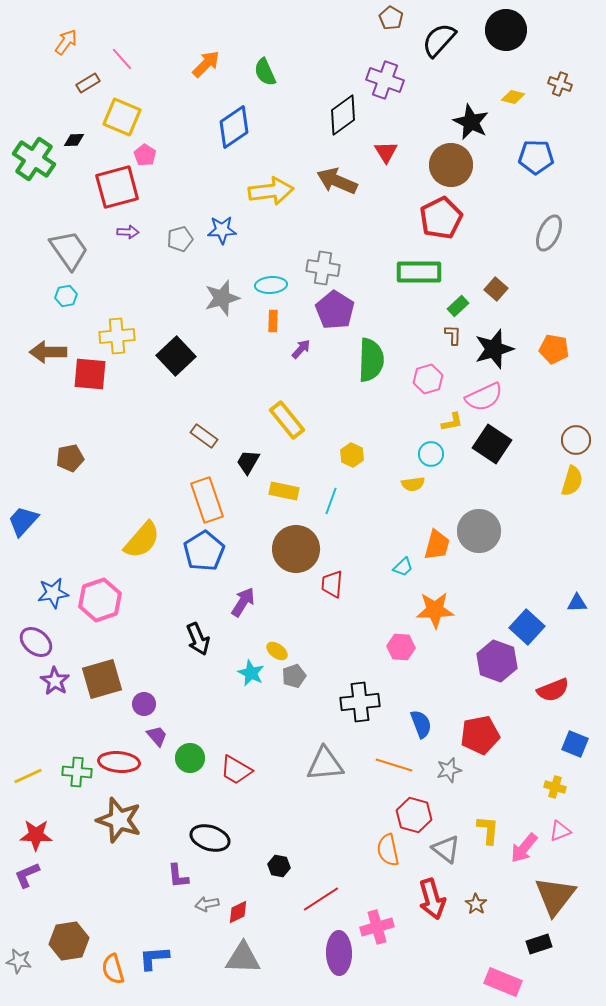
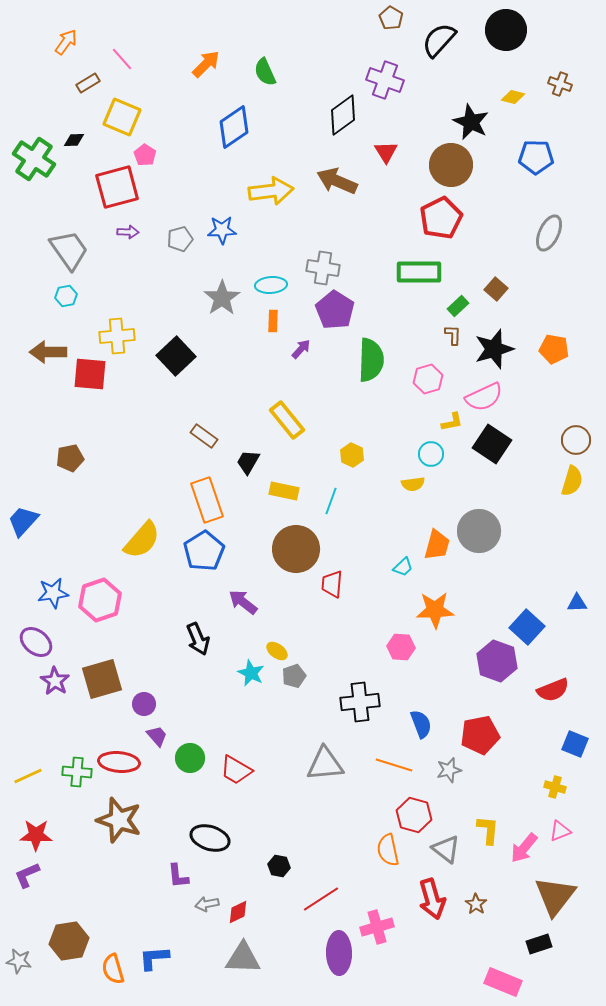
gray star at (222, 298): rotated 18 degrees counterclockwise
purple arrow at (243, 602): rotated 84 degrees counterclockwise
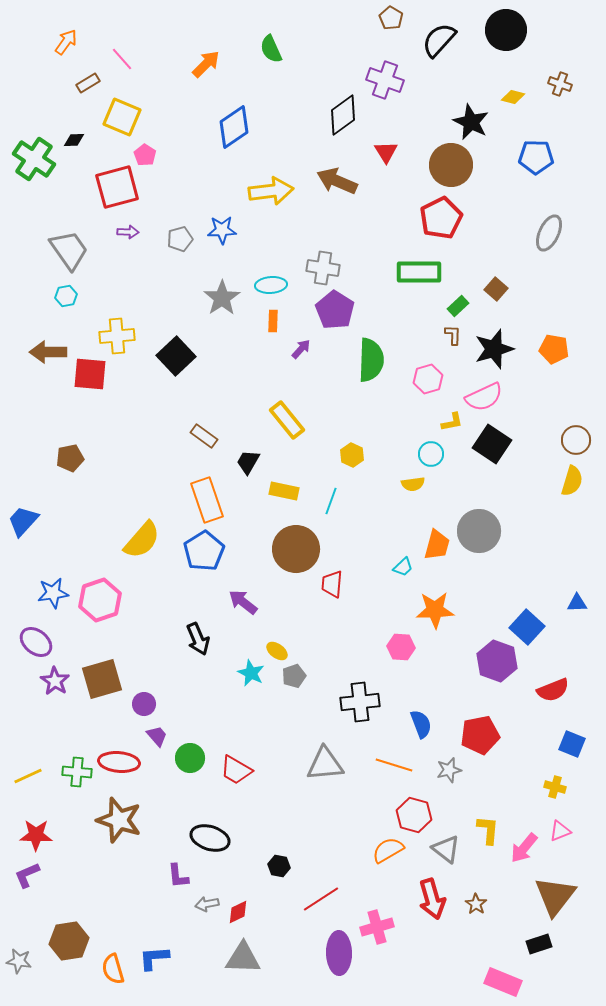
green semicircle at (265, 72): moved 6 px right, 23 px up
blue square at (575, 744): moved 3 px left
orange semicircle at (388, 850): rotated 72 degrees clockwise
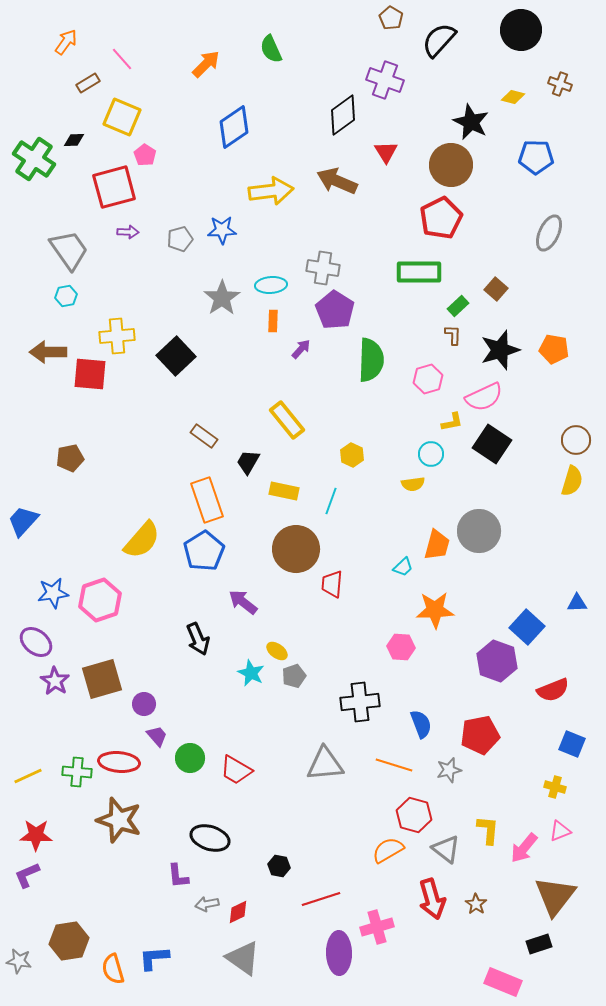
black circle at (506, 30): moved 15 px right
red square at (117, 187): moved 3 px left
black star at (494, 349): moved 6 px right, 1 px down
red line at (321, 899): rotated 15 degrees clockwise
gray triangle at (243, 958): rotated 33 degrees clockwise
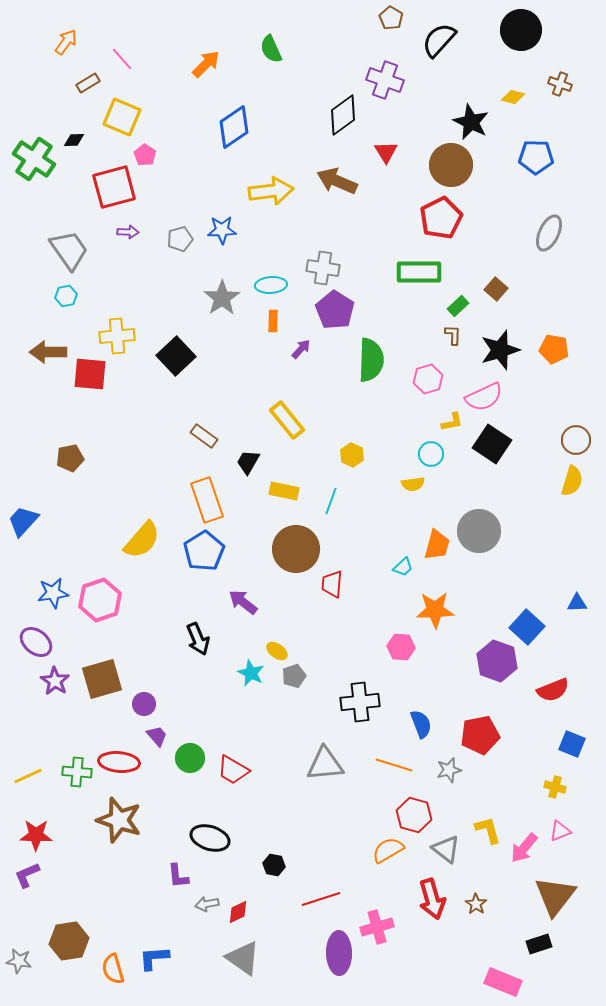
red trapezoid at (236, 770): moved 3 px left
yellow L-shape at (488, 830): rotated 20 degrees counterclockwise
black hexagon at (279, 866): moved 5 px left, 1 px up
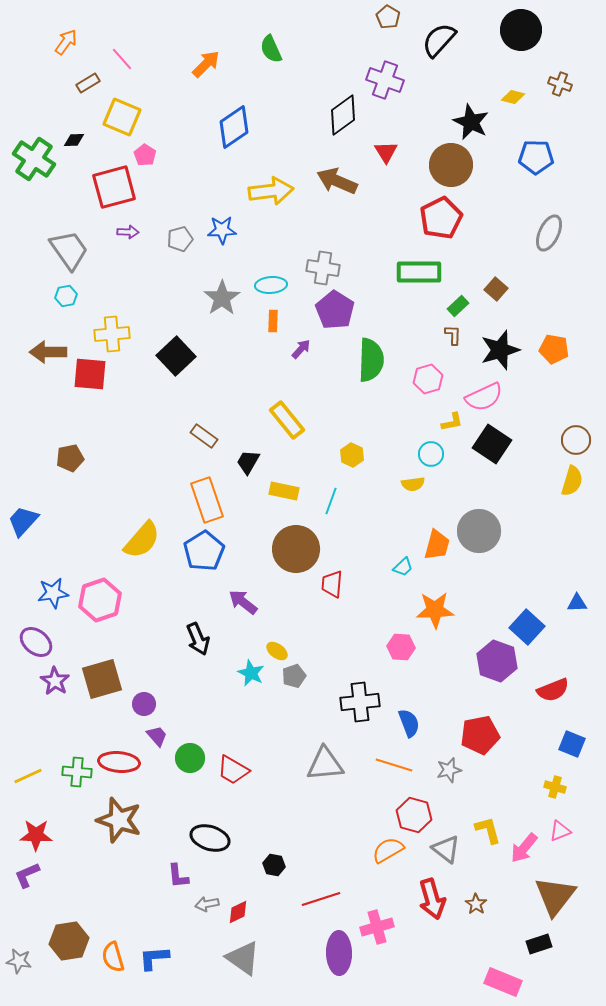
brown pentagon at (391, 18): moved 3 px left, 1 px up
yellow cross at (117, 336): moved 5 px left, 2 px up
blue semicircle at (421, 724): moved 12 px left, 1 px up
orange semicircle at (113, 969): moved 12 px up
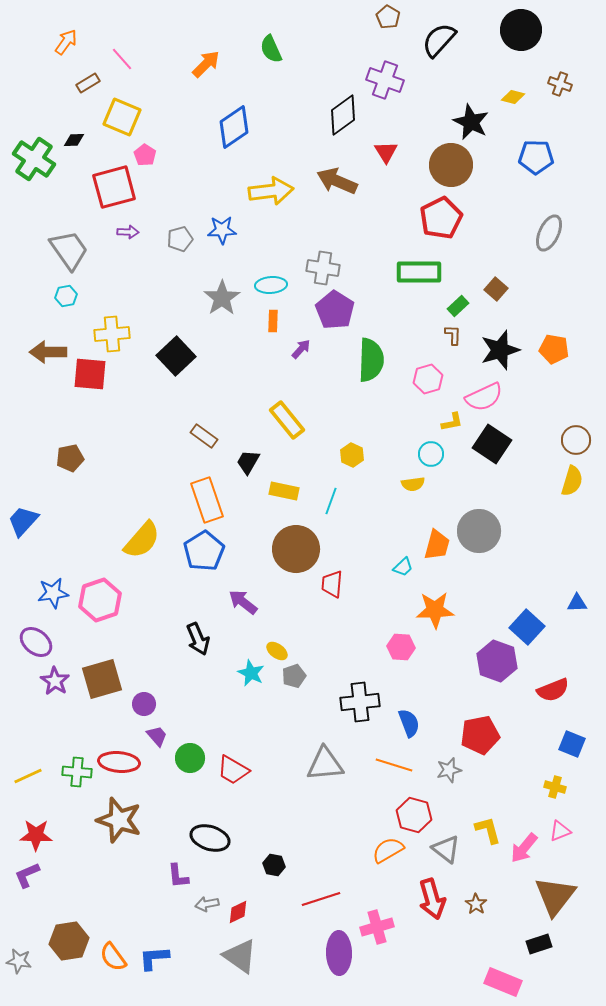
orange semicircle at (113, 957): rotated 20 degrees counterclockwise
gray triangle at (243, 958): moved 3 px left, 2 px up
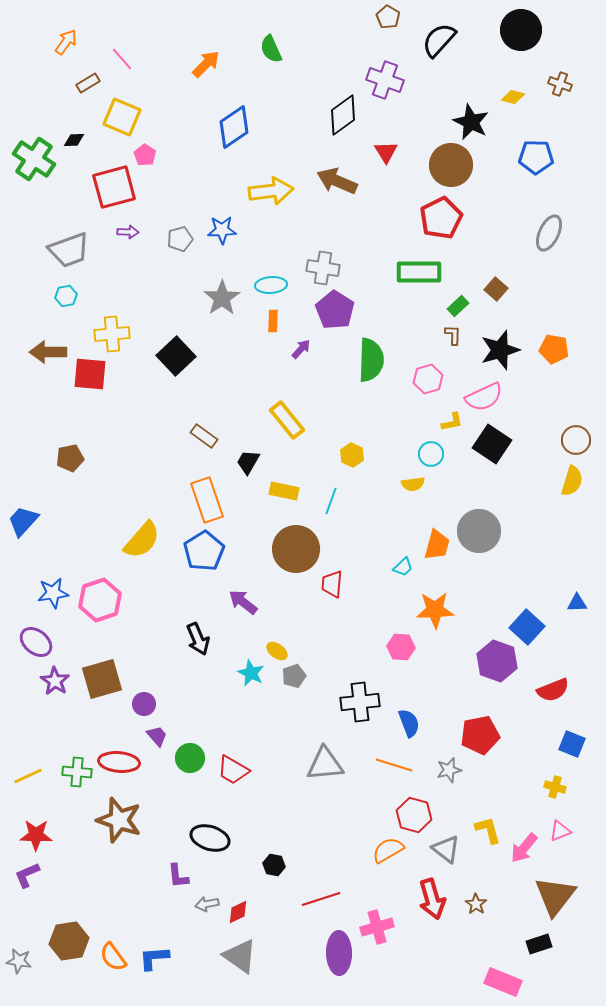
gray trapezoid at (69, 250): rotated 105 degrees clockwise
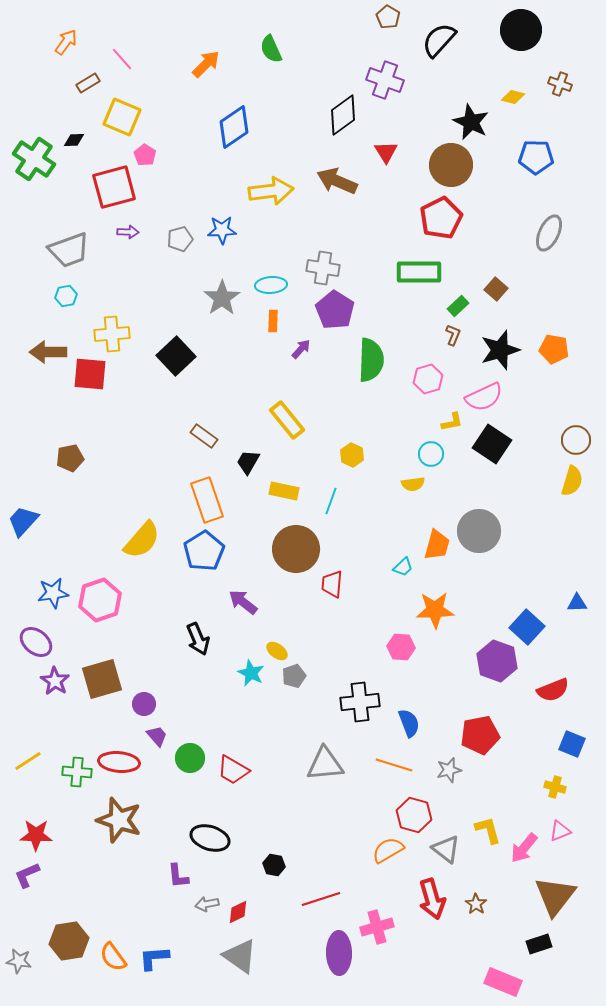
brown L-shape at (453, 335): rotated 20 degrees clockwise
yellow line at (28, 776): moved 15 px up; rotated 8 degrees counterclockwise
